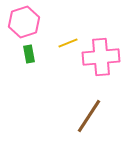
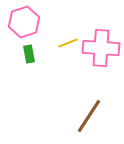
pink cross: moved 9 px up; rotated 9 degrees clockwise
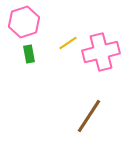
yellow line: rotated 12 degrees counterclockwise
pink cross: moved 4 px down; rotated 18 degrees counterclockwise
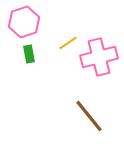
pink cross: moved 2 px left, 5 px down
brown line: rotated 72 degrees counterclockwise
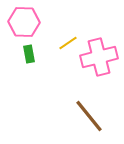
pink hexagon: rotated 20 degrees clockwise
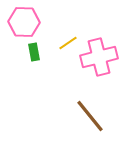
green rectangle: moved 5 px right, 2 px up
brown line: moved 1 px right
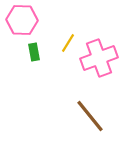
pink hexagon: moved 2 px left, 2 px up
yellow line: rotated 24 degrees counterclockwise
pink cross: moved 1 px down; rotated 6 degrees counterclockwise
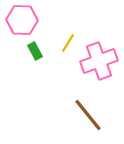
green rectangle: moved 1 px right, 1 px up; rotated 18 degrees counterclockwise
pink cross: moved 3 px down
brown line: moved 2 px left, 1 px up
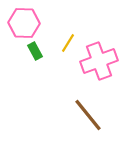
pink hexagon: moved 2 px right, 3 px down
